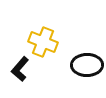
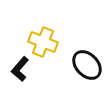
black ellipse: rotated 48 degrees clockwise
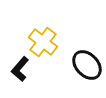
yellow cross: rotated 16 degrees clockwise
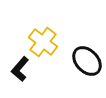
black ellipse: moved 4 px up
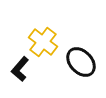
black ellipse: moved 6 px left, 1 px down
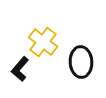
black ellipse: rotated 40 degrees clockwise
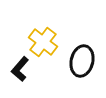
black ellipse: moved 1 px right, 1 px up; rotated 16 degrees clockwise
